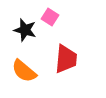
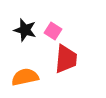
pink square: moved 3 px right, 14 px down
orange semicircle: moved 1 px right, 6 px down; rotated 128 degrees clockwise
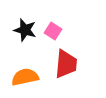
red trapezoid: moved 5 px down
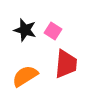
orange semicircle: moved 1 px up; rotated 20 degrees counterclockwise
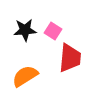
black star: rotated 20 degrees counterclockwise
red trapezoid: moved 4 px right, 6 px up
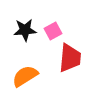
pink square: rotated 30 degrees clockwise
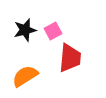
black star: rotated 10 degrees counterclockwise
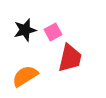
pink square: moved 1 px down
red trapezoid: rotated 8 degrees clockwise
